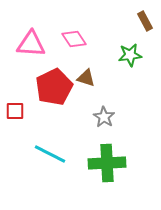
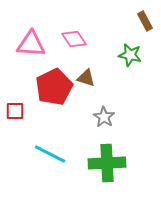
green star: rotated 20 degrees clockwise
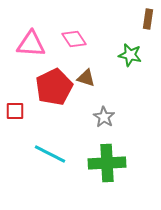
brown rectangle: moved 3 px right, 2 px up; rotated 36 degrees clockwise
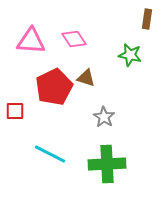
brown rectangle: moved 1 px left
pink triangle: moved 3 px up
green cross: moved 1 px down
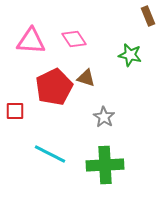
brown rectangle: moved 1 px right, 3 px up; rotated 30 degrees counterclockwise
green cross: moved 2 px left, 1 px down
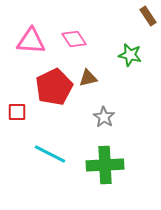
brown rectangle: rotated 12 degrees counterclockwise
brown triangle: moved 2 px right; rotated 30 degrees counterclockwise
red square: moved 2 px right, 1 px down
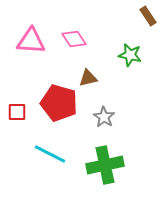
red pentagon: moved 5 px right, 16 px down; rotated 30 degrees counterclockwise
green cross: rotated 9 degrees counterclockwise
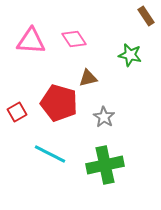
brown rectangle: moved 2 px left
red square: rotated 30 degrees counterclockwise
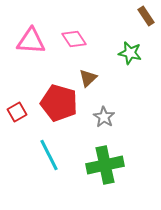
green star: moved 2 px up
brown triangle: rotated 30 degrees counterclockwise
cyan line: moved 1 px left, 1 px down; rotated 36 degrees clockwise
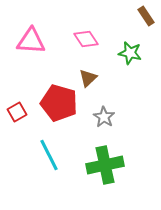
pink diamond: moved 12 px right
